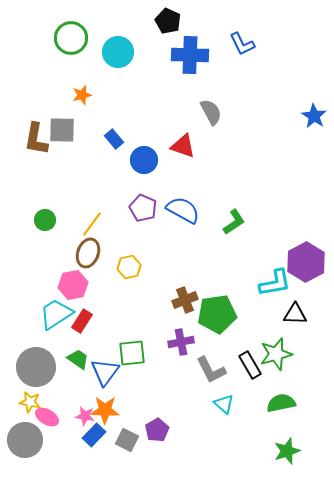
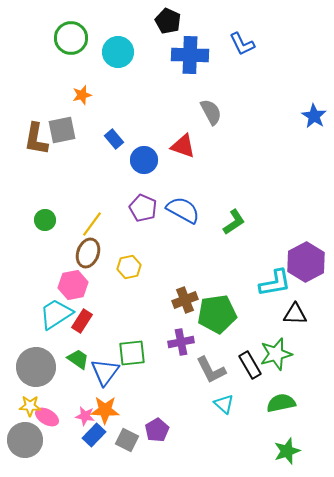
gray square at (62, 130): rotated 12 degrees counterclockwise
yellow star at (30, 402): moved 4 px down; rotated 10 degrees counterclockwise
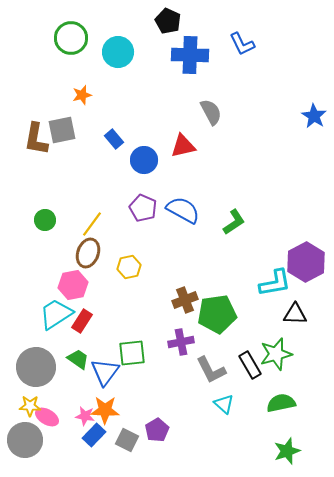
red triangle at (183, 146): rotated 32 degrees counterclockwise
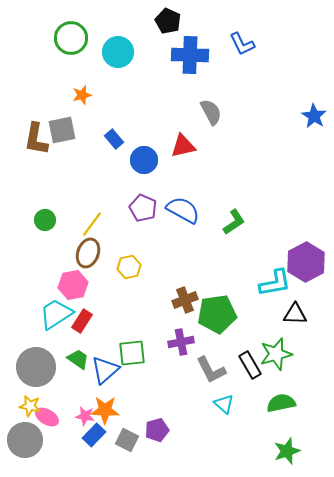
blue triangle at (105, 372): moved 2 px up; rotated 12 degrees clockwise
yellow star at (30, 406): rotated 10 degrees clockwise
purple pentagon at (157, 430): rotated 15 degrees clockwise
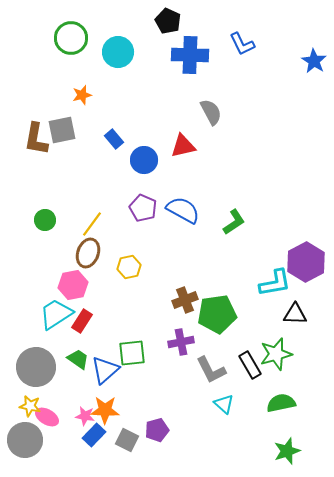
blue star at (314, 116): moved 55 px up
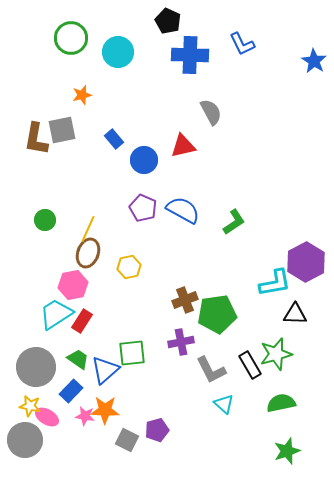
yellow line at (92, 224): moved 4 px left, 5 px down; rotated 12 degrees counterclockwise
blue rectangle at (94, 435): moved 23 px left, 44 px up
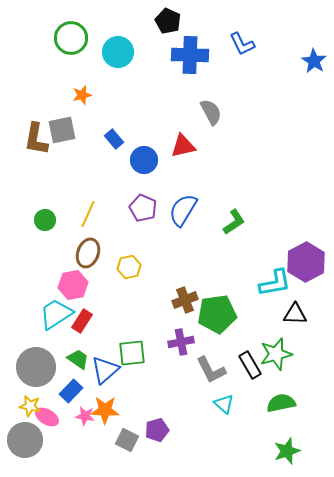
blue semicircle at (183, 210): rotated 88 degrees counterclockwise
yellow line at (88, 229): moved 15 px up
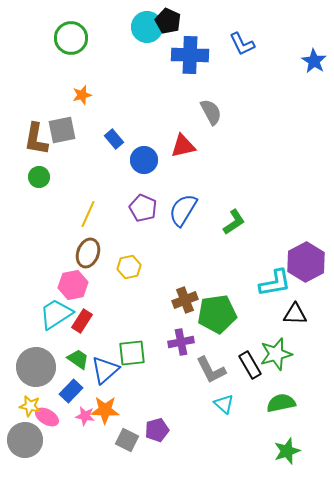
cyan circle at (118, 52): moved 29 px right, 25 px up
green circle at (45, 220): moved 6 px left, 43 px up
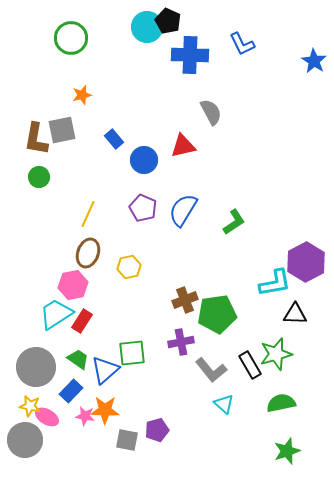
gray L-shape at (211, 370): rotated 12 degrees counterclockwise
gray square at (127, 440): rotated 15 degrees counterclockwise
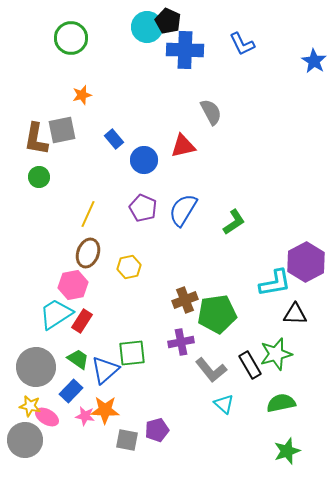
blue cross at (190, 55): moved 5 px left, 5 px up
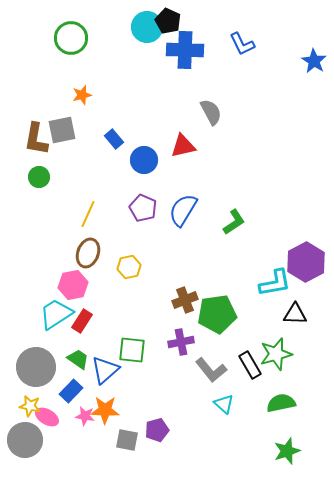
green square at (132, 353): moved 3 px up; rotated 12 degrees clockwise
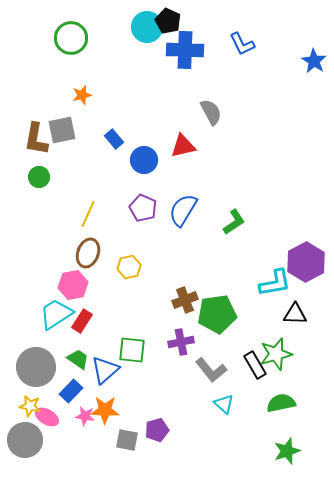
black rectangle at (250, 365): moved 5 px right
